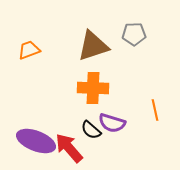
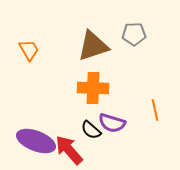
orange trapezoid: rotated 80 degrees clockwise
red arrow: moved 2 px down
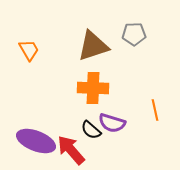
red arrow: moved 2 px right
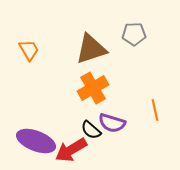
brown triangle: moved 2 px left, 3 px down
orange cross: rotated 32 degrees counterclockwise
red arrow: rotated 80 degrees counterclockwise
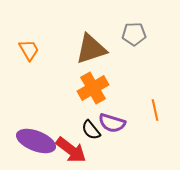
black semicircle: rotated 10 degrees clockwise
red arrow: rotated 112 degrees counterclockwise
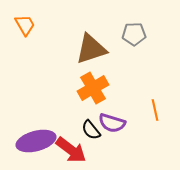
orange trapezoid: moved 4 px left, 25 px up
purple ellipse: rotated 36 degrees counterclockwise
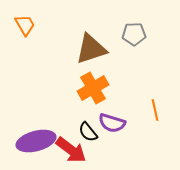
black semicircle: moved 3 px left, 2 px down
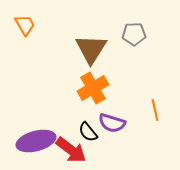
brown triangle: rotated 40 degrees counterclockwise
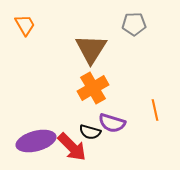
gray pentagon: moved 10 px up
black semicircle: moved 2 px right; rotated 35 degrees counterclockwise
red arrow: moved 1 px right, 3 px up; rotated 8 degrees clockwise
